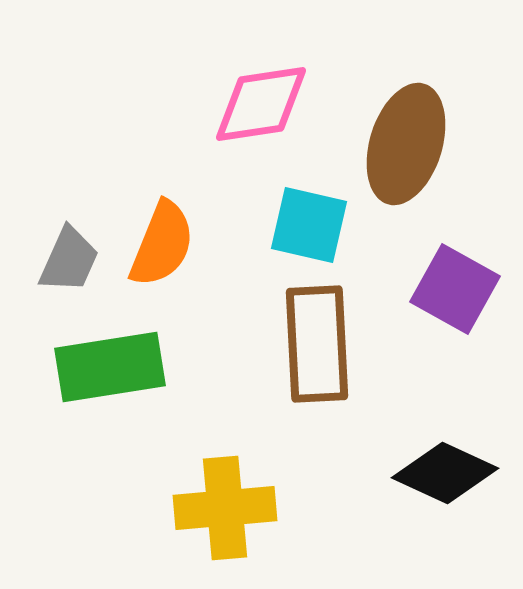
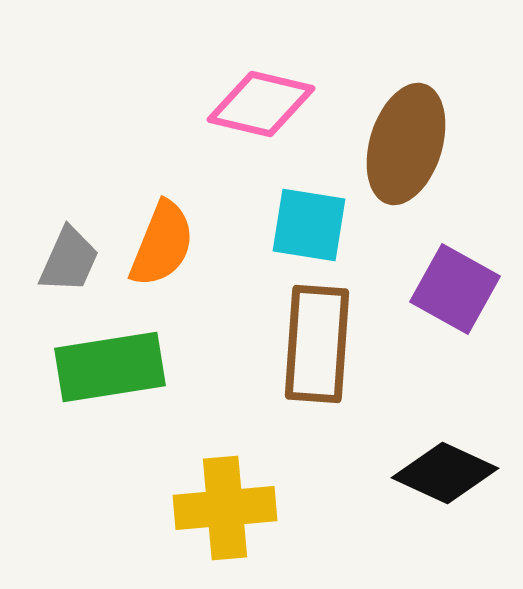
pink diamond: rotated 22 degrees clockwise
cyan square: rotated 4 degrees counterclockwise
brown rectangle: rotated 7 degrees clockwise
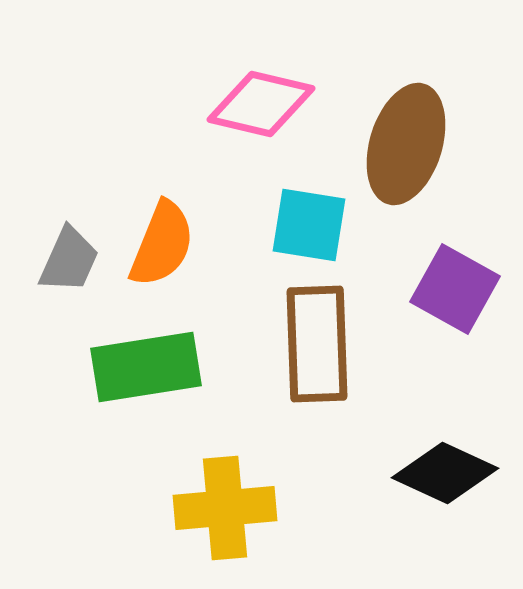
brown rectangle: rotated 6 degrees counterclockwise
green rectangle: moved 36 px right
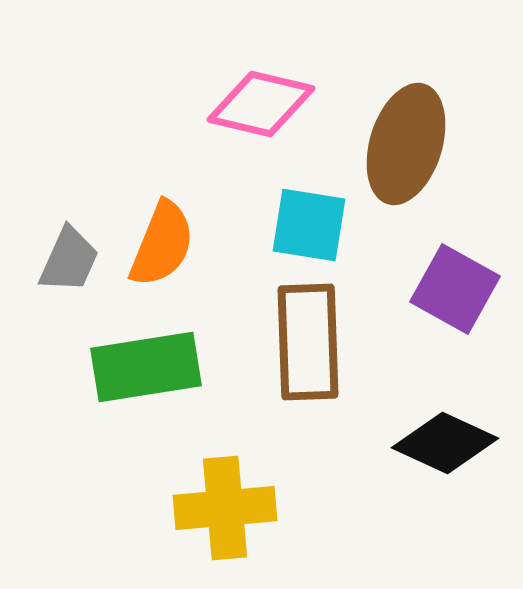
brown rectangle: moved 9 px left, 2 px up
black diamond: moved 30 px up
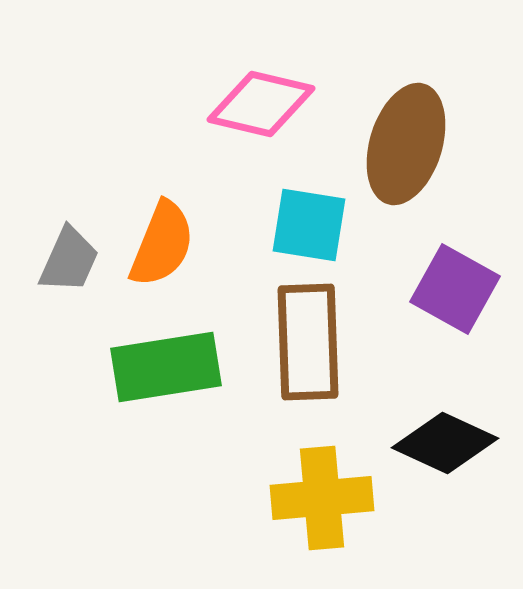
green rectangle: moved 20 px right
yellow cross: moved 97 px right, 10 px up
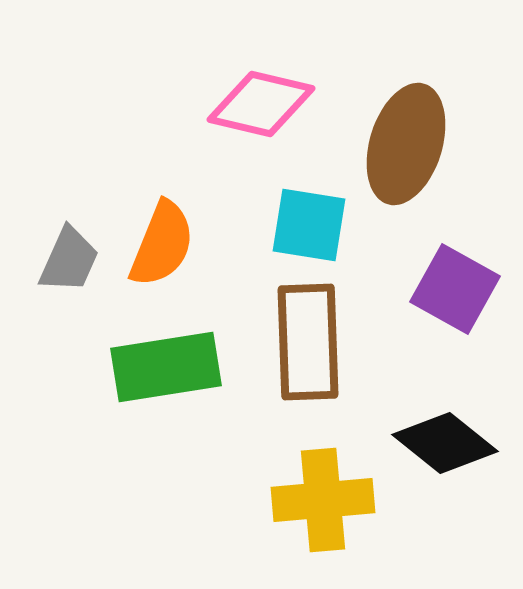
black diamond: rotated 14 degrees clockwise
yellow cross: moved 1 px right, 2 px down
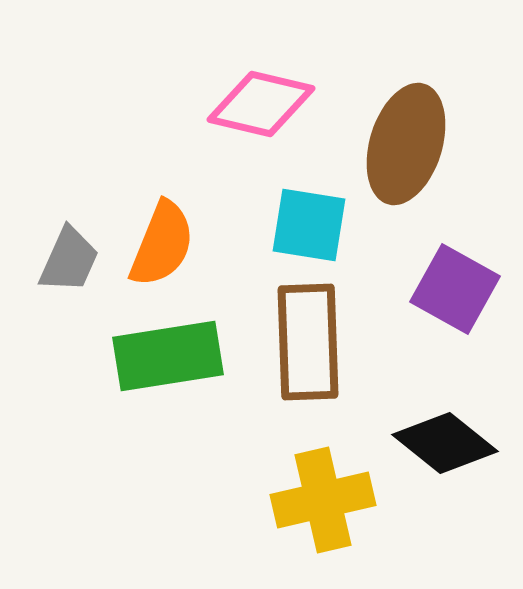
green rectangle: moved 2 px right, 11 px up
yellow cross: rotated 8 degrees counterclockwise
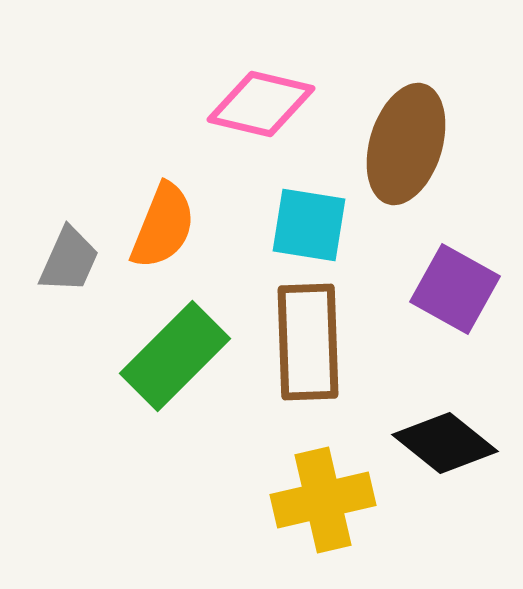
orange semicircle: moved 1 px right, 18 px up
green rectangle: moved 7 px right; rotated 36 degrees counterclockwise
